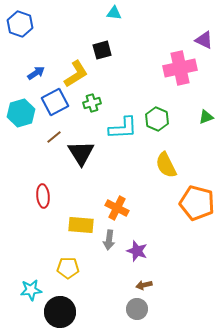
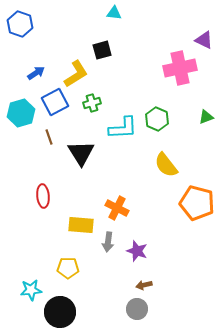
brown line: moved 5 px left; rotated 70 degrees counterclockwise
yellow semicircle: rotated 12 degrees counterclockwise
gray arrow: moved 1 px left, 2 px down
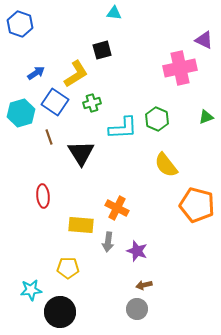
blue square: rotated 28 degrees counterclockwise
orange pentagon: moved 2 px down
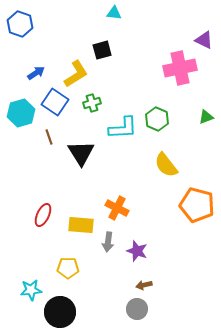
red ellipse: moved 19 px down; rotated 30 degrees clockwise
